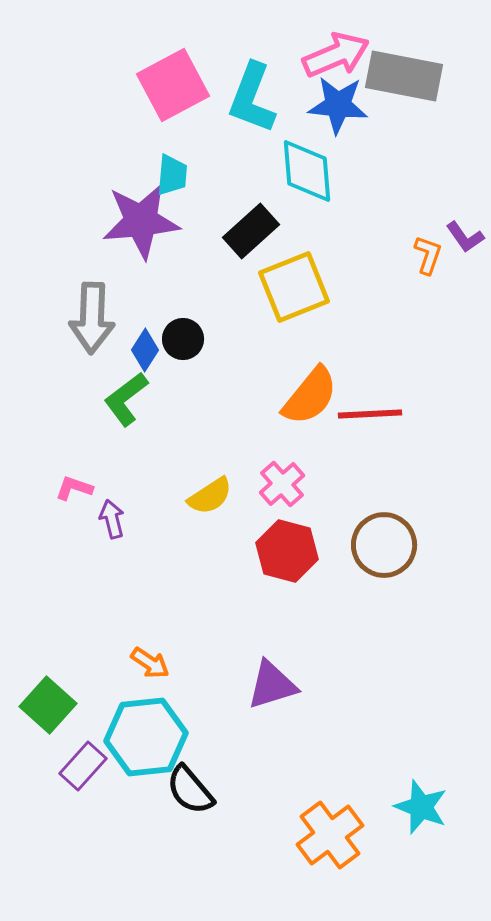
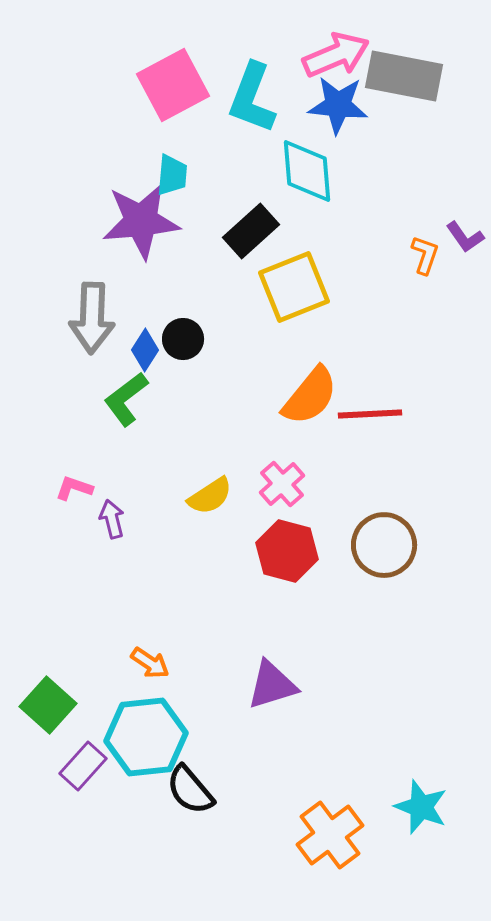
orange L-shape: moved 3 px left
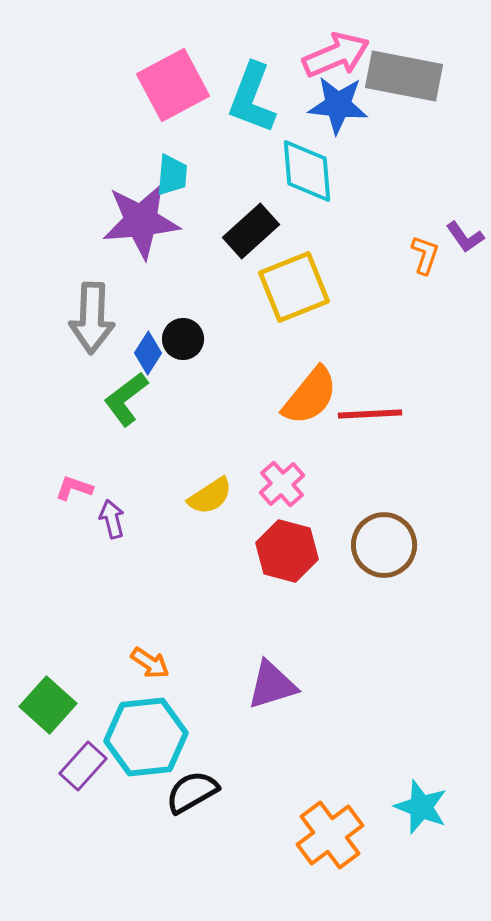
blue diamond: moved 3 px right, 3 px down
black semicircle: moved 2 px right, 2 px down; rotated 100 degrees clockwise
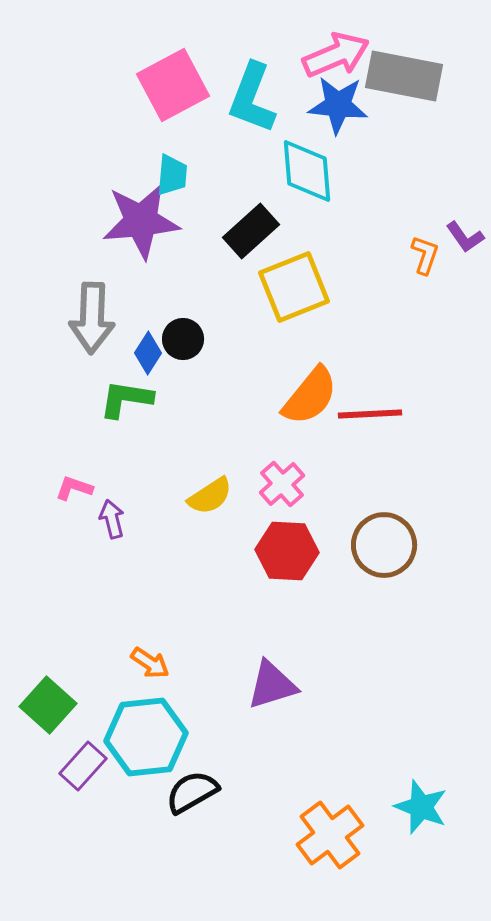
green L-shape: rotated 46 degrees clockwise
red hexagon: rotated 12 degrees counterclockwise
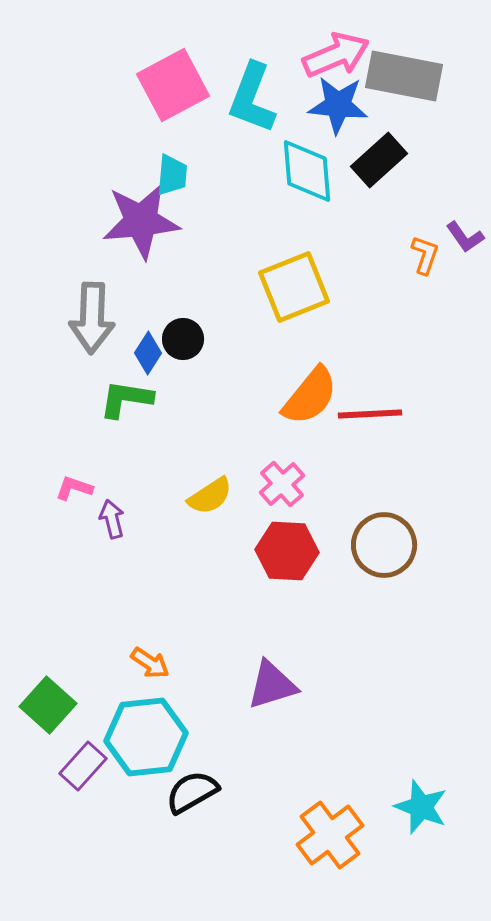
black rectangle: moved 128 px right, 71 px up
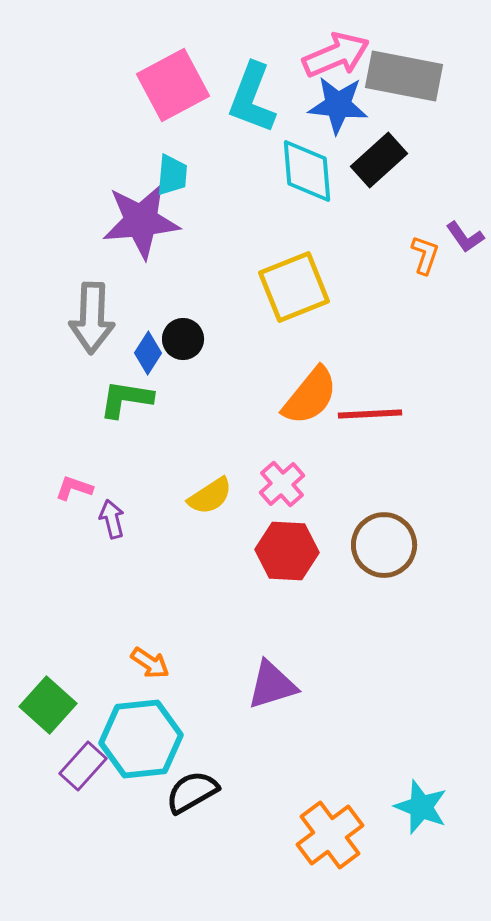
cyan hexagon: moved 5 px left, 2 px down
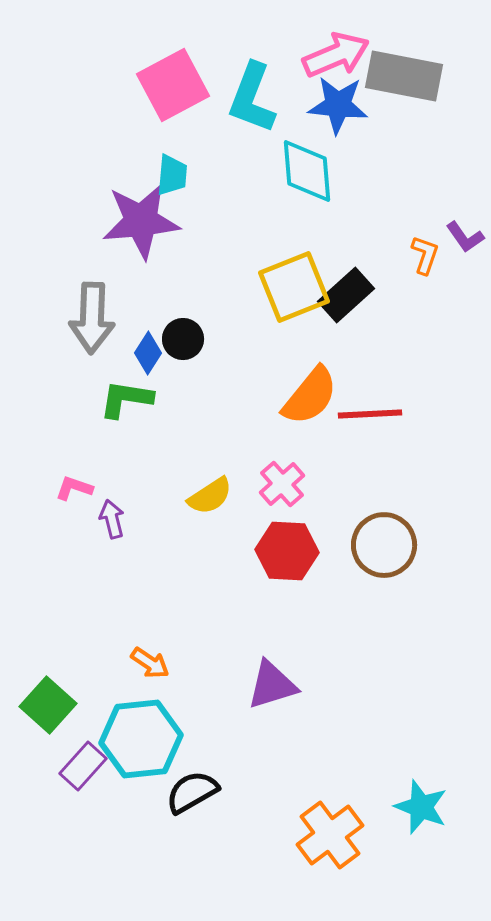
black rectangle: moved 33 px left, 135 px down
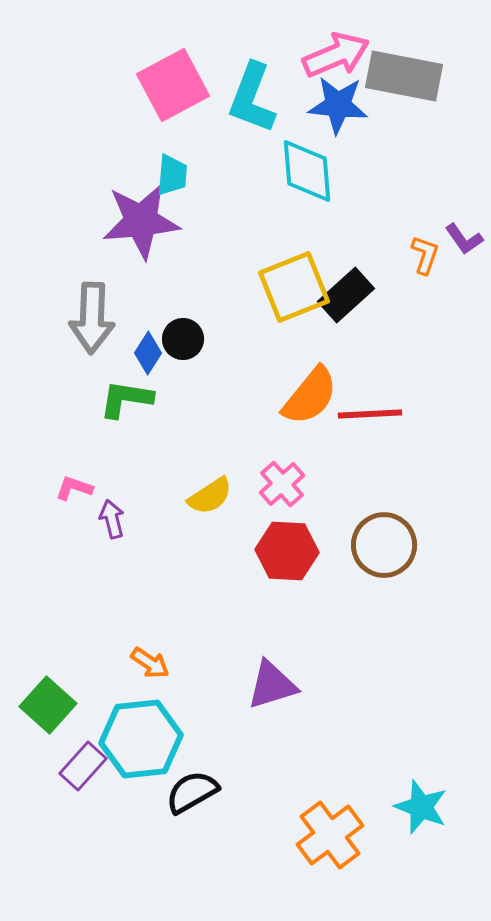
purple L-shape: moved 1 px left, 2 px down
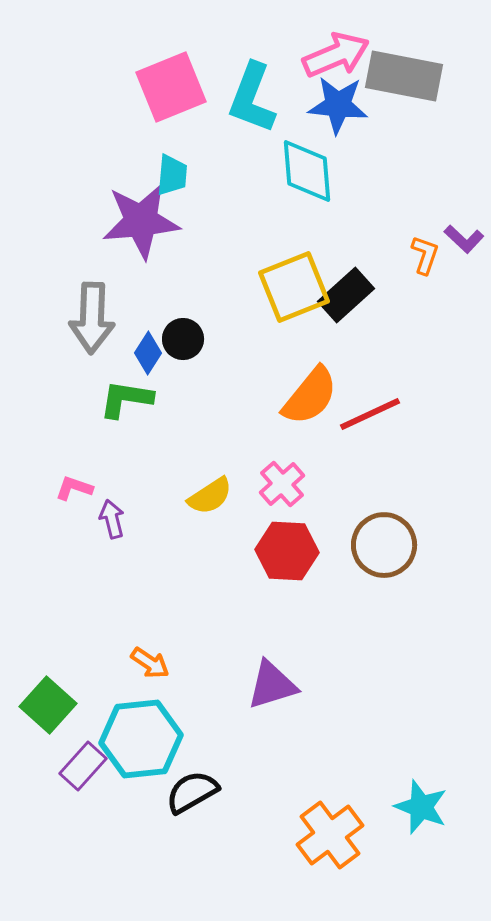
pink square: moved 2 px left, 2 px down; rotated 6 degrees clockwise
purple L-shape: rotated 12 degrees counterclockwise
red line: rotated 22 degrees counterclockwise
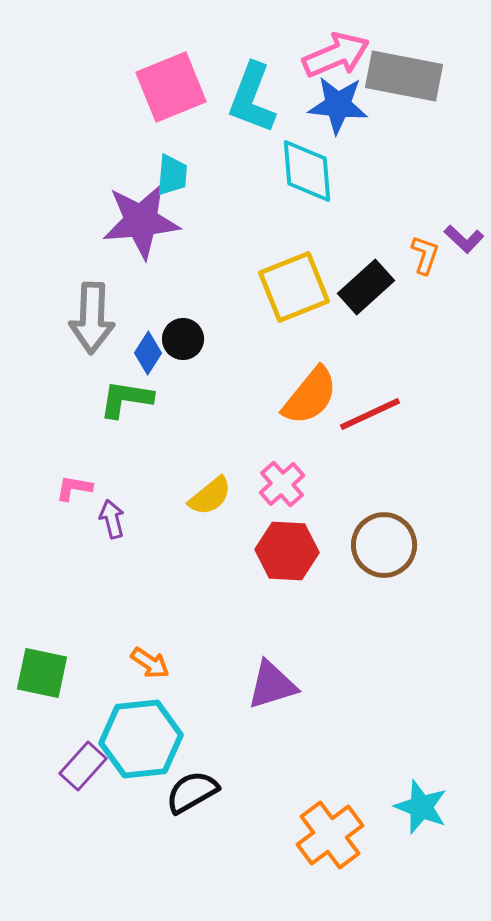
black rectangle: moved 20 px right, 8 px up
pink L-shape: rotated 9 degrees counterclockwise
yellow semicircle: rotated 6 degrees counterclockwise
green square: moved 6 px left, 32 px up; rotated 30 degrees counterclockwise
